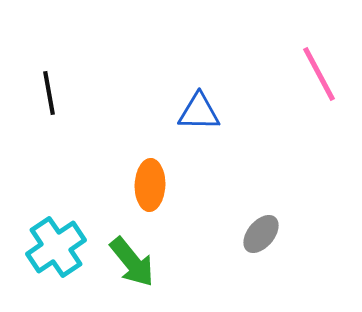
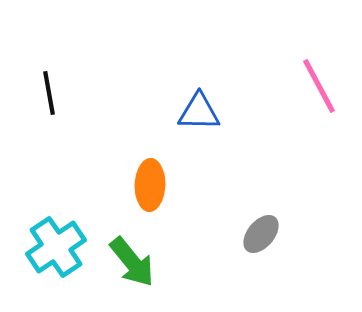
pink line: moved 12 px down
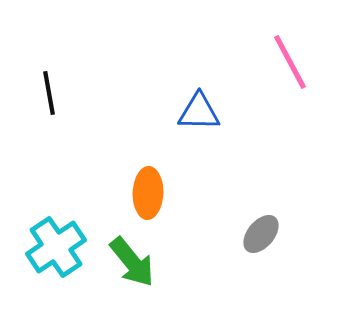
pink line: moved 29 px left, 24 px up
orange ellipse: moved 2 px left, 8 px down
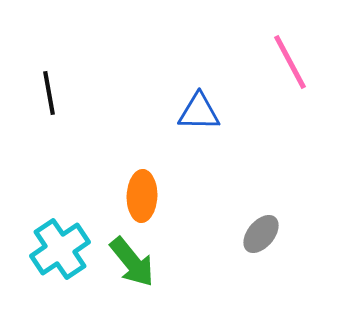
orange ellipse: moved 6 px left, 3 px down
cyan cross: moved 4 px right, 2 px down
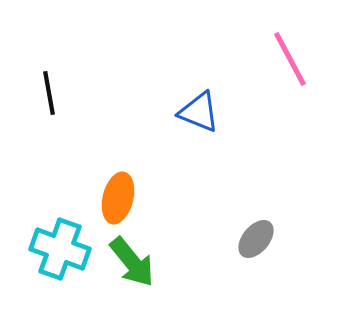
pink line: moved 3 px up
blue triangle: rotated 21 degrees clockwise
orange ellipse: moved 24 px left, 2 px down; rotated 12 degrees clockwise
gray ellipse: moved 5 px left, 5 px down
cyan cross: rotated 36 degrees counterclockwise
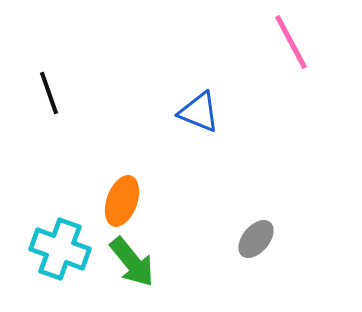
pink line: moved 1 px right, 17 px up
black line: rotated 9 degrees counterclockwise
orange ellipse: moved 4 px right, 3 px down; rotated 6 degrees clockwise
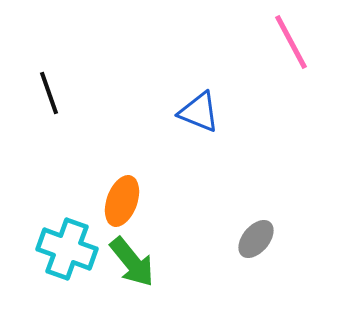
cyan cross: moved 7 px right
